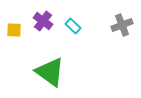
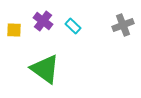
gray cross: moved 1 px right
green triangle: moved 5 px left, 3 px up
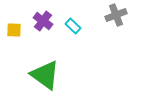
gray cross: moved 7 px left, 10 px up
green triangle: moved 6 px down
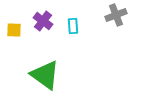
cyan rectangle: rotated 42 degrees clockwise
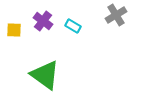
gray cross: rotated 10 degrees counterclockwise
cyan rectangle: rotated 56 degrees counterclockwise
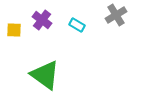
purple cross: moved 1 px left, 1 px up
cyan rectangle: moved 4 px right, 1 px up
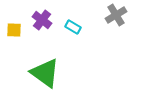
cyan rectangle: moved 4 px left, 2 px down
green triangle: moved 2 px up
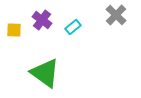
gray cross: rotated 15 degrees counterclockwise
cyan rectangle: rotated 70 degrees counterclockwise
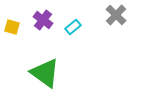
purple cross: moved 1 px right
yellow square: moved 2 px left, 3 px up; rotated 14 degrees clockwise
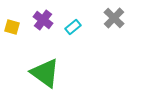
gray cross: moved 2 px left, 3 px down
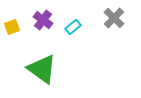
yellow square: rotated 35 degrees counterclockwise
green triangle: moved 3 px left, 4 px up
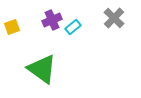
purple cross: moved 9 px right; rotated 30 degrees clockwise
